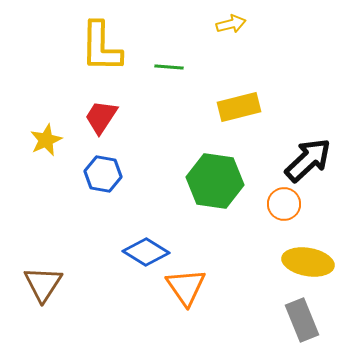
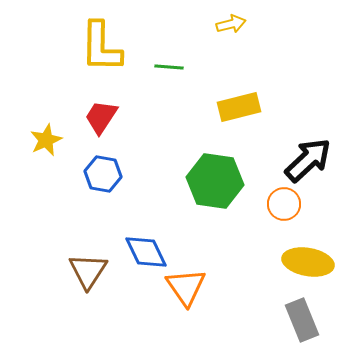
blue diamond: rotated 33 degrees clockwise
brown triangle: moved 45 px right, 13 px up
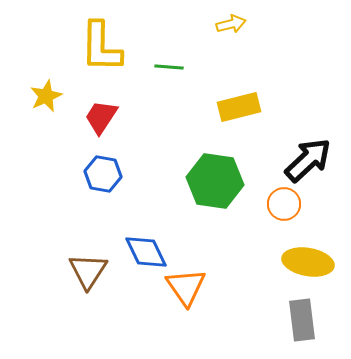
yellow star: moved 44 px up
gray rectangle: rotated 15 degrees clockwise
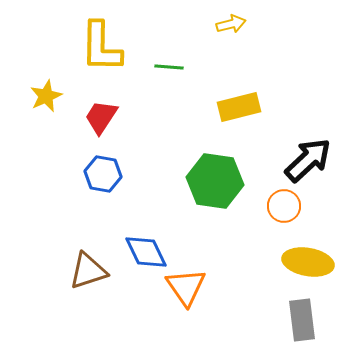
orange circle: moved 2 px down
brown triangle: rotated 39 degrees clockwise
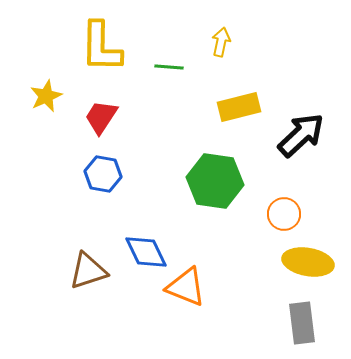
yellow arrow: moved 10 px left, 18 px down; rotated 64 degrees counterclockwise
black arrow: moved 7 px left, 25 px up
orange circle: moved 8 px down
orange triangle: rotated 33 degrees counterclockwise
gray rectangle: moved 3 px down
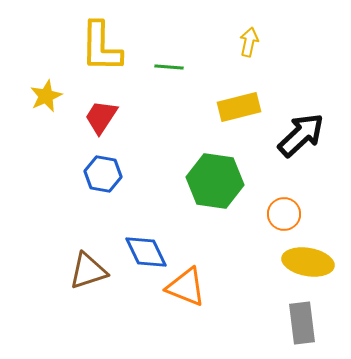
yellow arrow: moved 28 px right
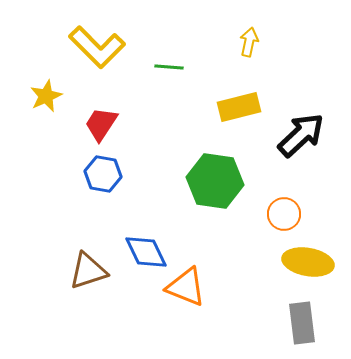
yellow L-shape: moved 4 px left; rotated 46 degrees counterclockwise
red trapezoid: moved 7 px down
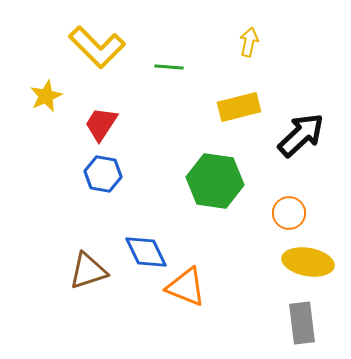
orange circle: moved 5 px right, 1 px up
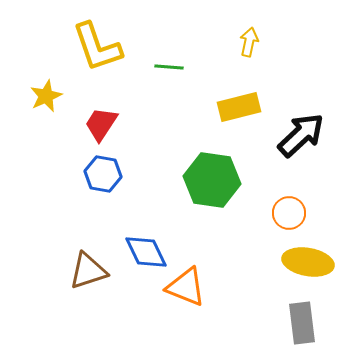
yellow L-shape: rotated 26 degrees clockwise
green hexagon: moved 3 px left, 1 px up
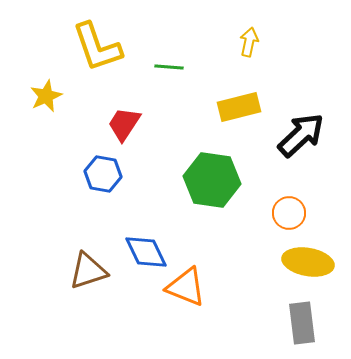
red trapezoid: moved 23 px right
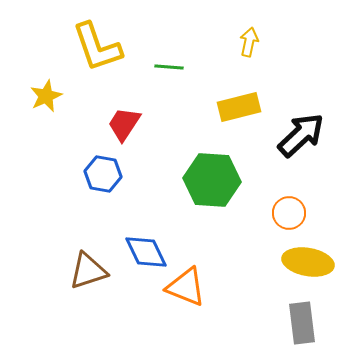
green hexagon: rotated 4 degrees counterclockwise
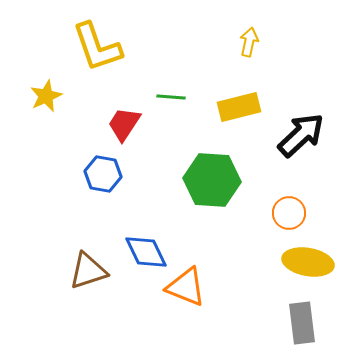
green line: moved 2 px right, 30 px down
